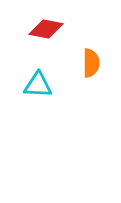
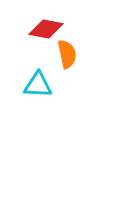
orange semicircle: moved 24 px left, 9 px up; rotated 12 degrees counterclockwise
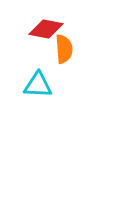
orange semicircle: moved 3 px left, 5 px up; rotated 8 degrees clockwise
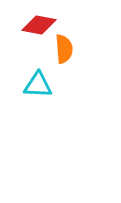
red diamond: moved 7 px left, 4 px up
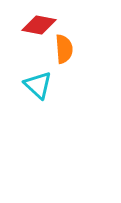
cyan triangle: rotated 40 degrees clockwise
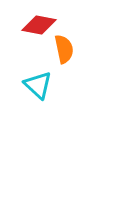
orange semicircle: rotated 8 degrees counterclockwise
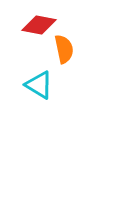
cyan triangle: moved 1 px right; rotated 12 degrees counterclockwise
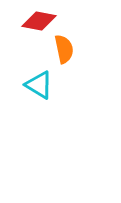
red diamond: moved 4 px up
